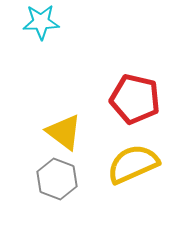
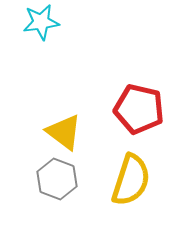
cyan star: rotated 6 degrees counterclockwise
red pentagon: moved 4 px right, 10 px down
yellow semicircle: moved 2 px left, 16 px down; rotated 132 degrees clockwise
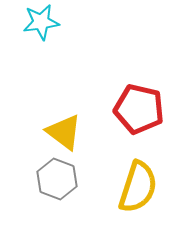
yellow semicircle: moved 7 px right, 7 px down
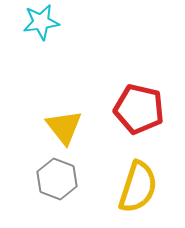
yellow triangle: moved 5 px up; rotated 15 degrees clockwise
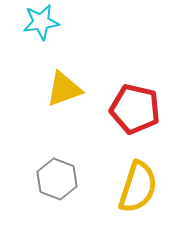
red pentagon: moved 4 px left
yellow triangle: moved 38 px up; rotated 48 degrees clockwise
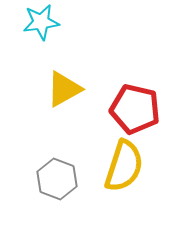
yellow triangle: rotated 9 degrees counterclockwise
yellow semicircle: moved 14 px left, 21 px up
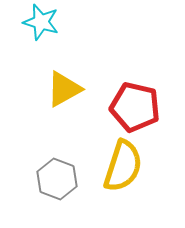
cyan star: rotated 24 degrees clockwise
red pentagon: moved 2 px up
yellow semicircle: moved 1 px left
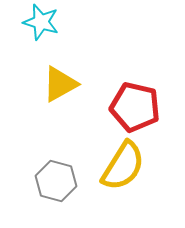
yellow triangle: moved 4 px left, 5 px up
yellow semicircle: rotated 14 degrees clockwise
gray hexagon: moved 1 px left, 2 px down; rotated 6 degrees counterclockwise
